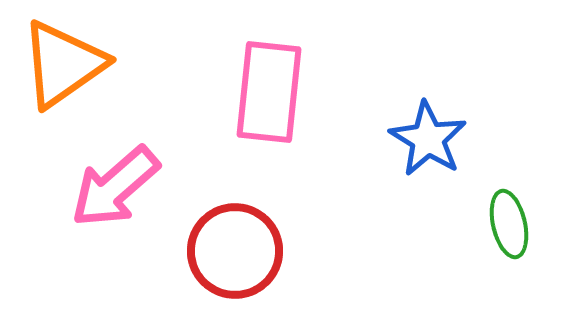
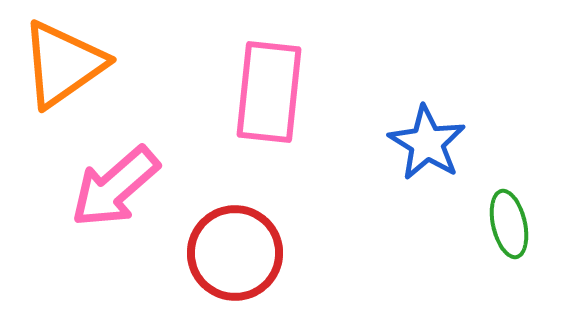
blue star: moved 1 px left, 4 px down
red circle: moved 2 px down
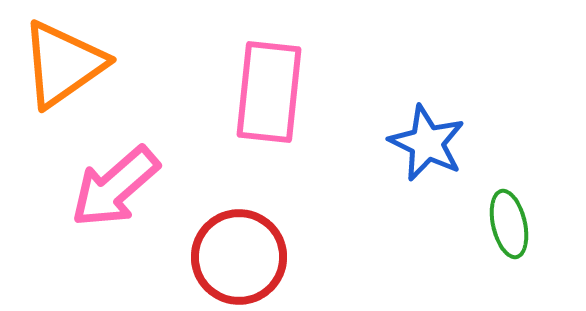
blue star: rotated 6 degrees counterclockwise
red circle: moved 4 px right, 4 px down
